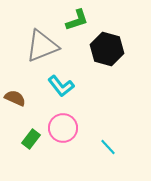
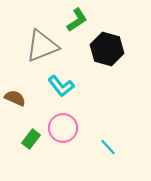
green L-shape: rotated 15 degrees counterclockwise
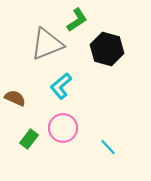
gray triangle: moved 5 px right, 2 px up
cyan L-shape: rotated 88 degrees clockwise
green rectangle: moved 2 px left
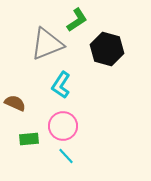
cyan L-shape: moved 1 px up; rotated 16 degrees counterclockwise
brown semicircle: moved 5 px down
pink circle: moved 2 px up
green rectangle: rotated 48 degrees clockwise
cyan line: moved 42 px left, 9 px down
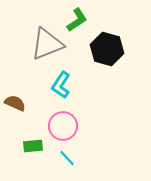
green rectangle: moved 4 px right, 7 px down
cyan line: moved 1 px right, 2 px down
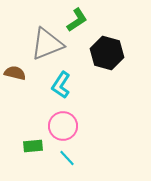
black hexagon: moved 4 px down
brown semicircle: moved 30 px up; rotated 10 degrees counterclockwise
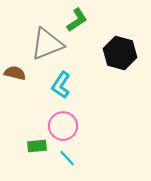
black hexagon: moved 13 px right
green rectangle: moved 4 px right
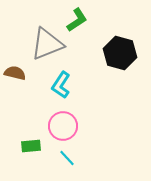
green rectangle: moved 6 px left
